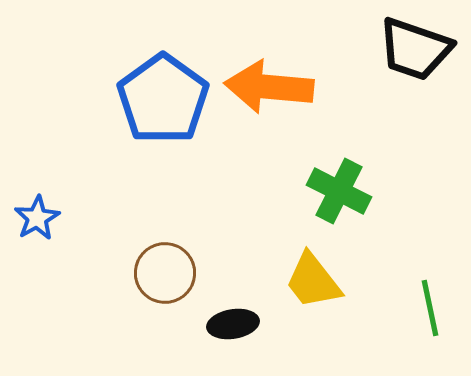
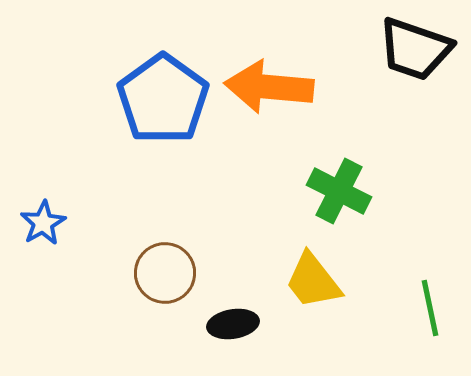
blue star: moved 6 px right, 5 px down
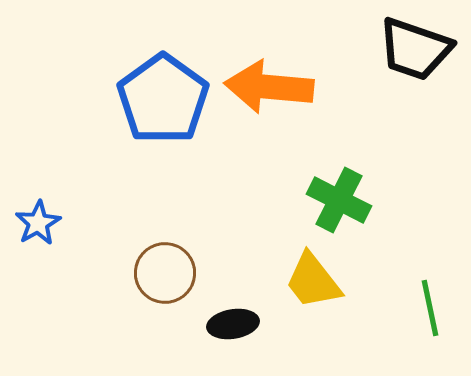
green cross: moved 9 px down
blue star: moved 5 px left
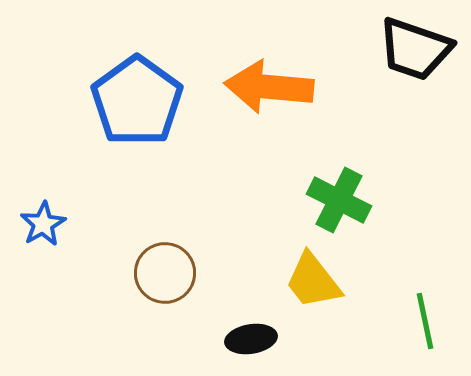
blue pentagon: moved 26 px left, 2 px down
blue star: moved 5 px right, 1 px down
green line: moved 5 px left, 13 px down
black ellipse: moved 18 px right, 15 px down
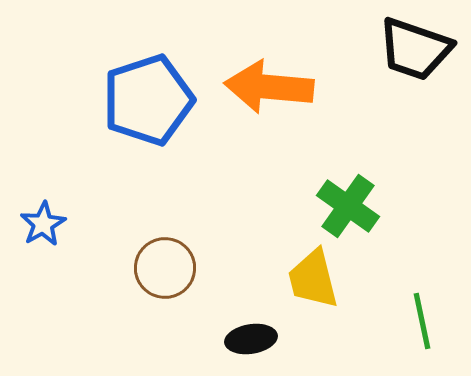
blue pentagon: moved 11 px right, 1 px up; rotated 18 degrees clockwise
green cross: moved 9 px right, 6 px down; rotated 8 degrees clockwise
brown circle: moved 5 px up
yellow trapezoid: moved 2 px up; rotated 24 degrees clockwise
green line: moved 3 px left
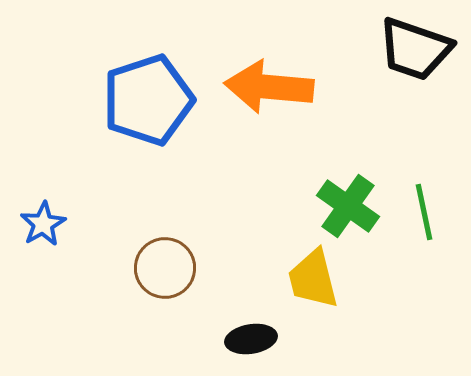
green line: moved 2 px right, 109 px up
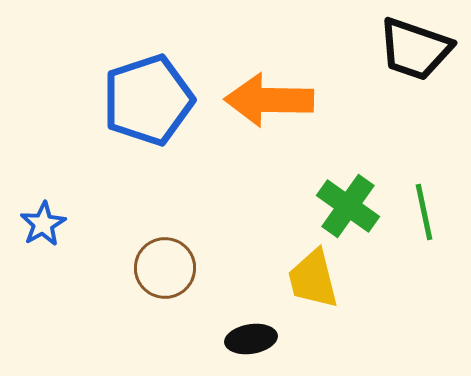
orange arrow: moved 13 px down; rotated 4 degrees counterclockwise
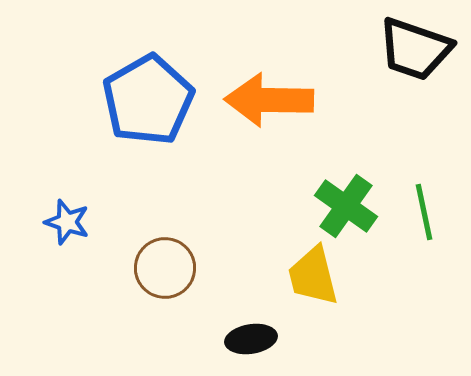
blue pentagon: rotated 12 degrees counterclockwise
green cross: moved 2 px left
blue star: moved 24 px right, 2 px up; rotated 24 degrees counterclockwise
yellow trapezoid: moved 3 px up
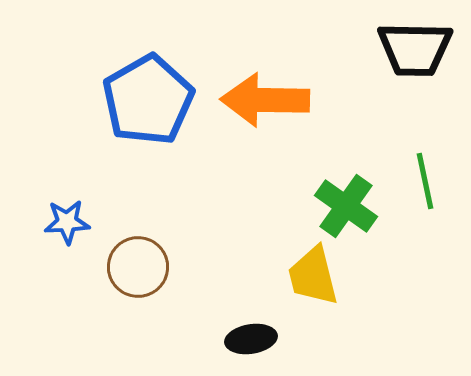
black trapezoid: rotated 18 degrees counterclockwise
orange arrow: moved 4 px left
green line: moved 1 px right, 31 px up
blue star: rotated 21 degrees counterclockwise
brown circle: moved 27 px left, 1 px up
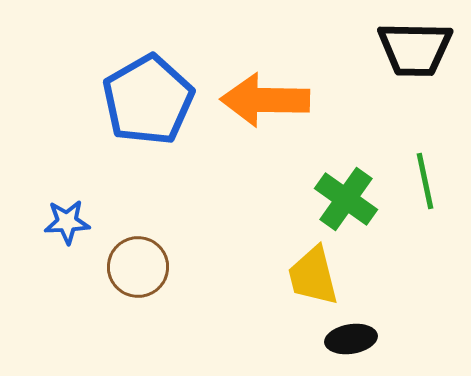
green cross: moved 7 px up
black ellipse: moved 100 px right
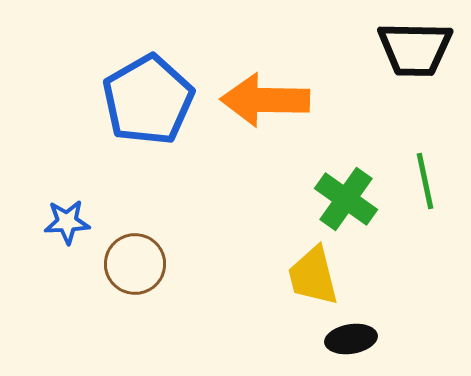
brown circle: moved 3 px left, 3 px up
